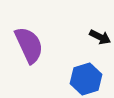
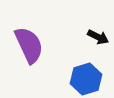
black arrow: moved 2 px left
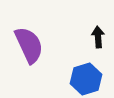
black arrow: rotated 120 degrees counterclockwise
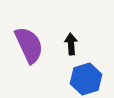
black arrow: moved 27 px left, 7 px down
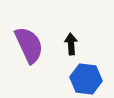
blue hexagon: rotated 24 degrees clockwise
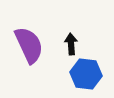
blue hexagon: moved 5 px up
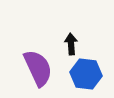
purple semicircle: moved 9 px right, 23 px down
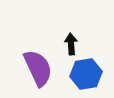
blue hexagon: rotated 16 degrees counterclockwise
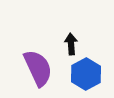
blue hexagon: rotated 20 degrees counterclockwise
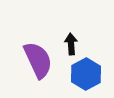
purple semicircle: moved 8 px up
